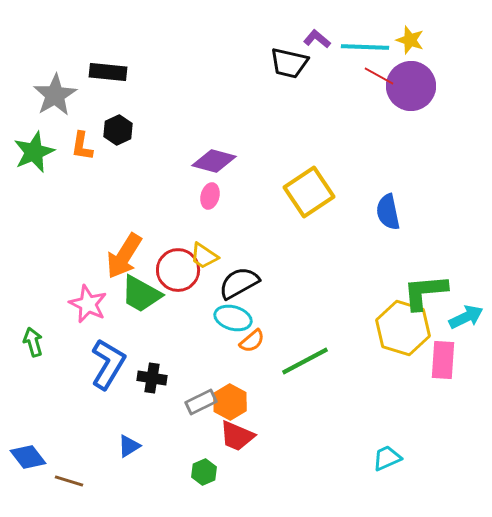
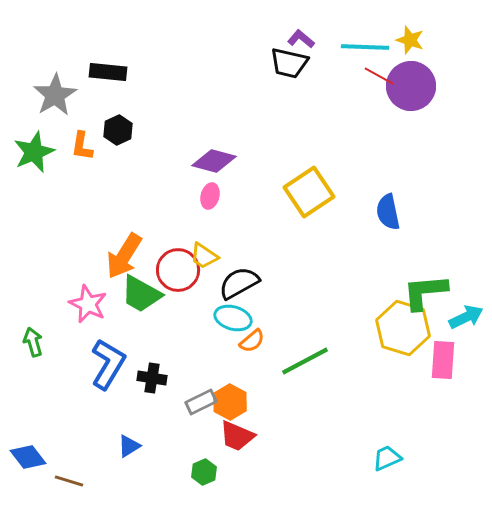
purple L-shape: moved 16 px left
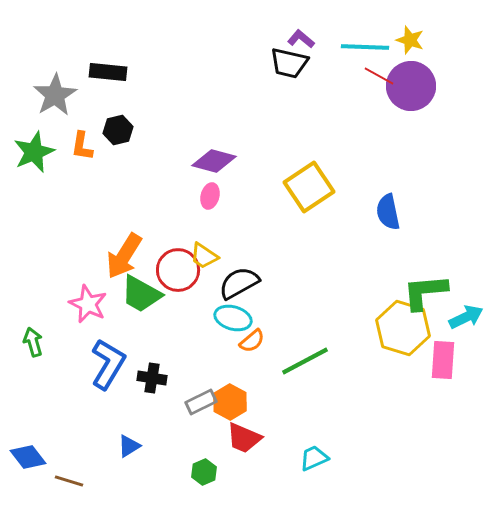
black hexagon: rotated 12 degrees clockwise
yellow square: moved 5 px up
red trapezoid: moved 7 px right, 2 px down
cyan trapezoid: moved 73 px left
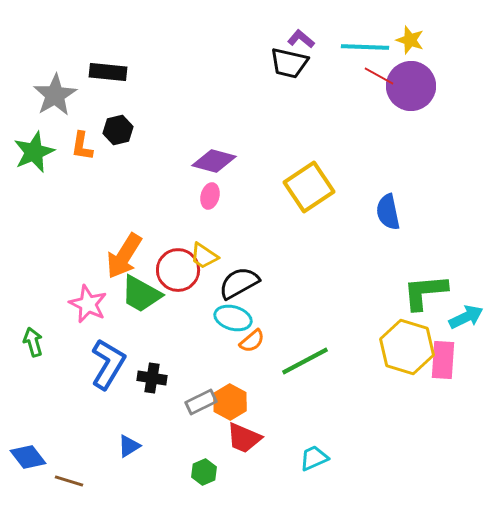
yellow hexagon: moved 4 px right, 19 px down
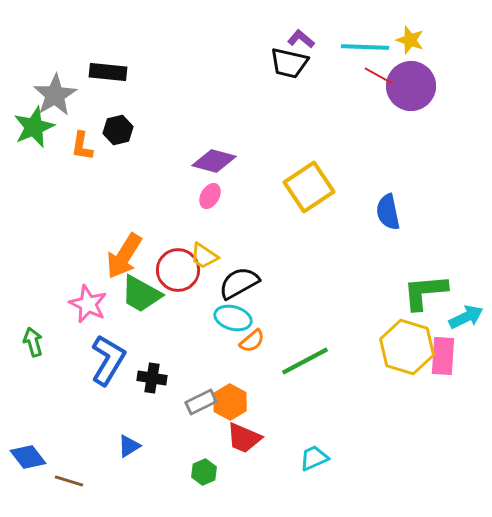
green star: moved 25 px up
pink ellipse: rotated 15 degrees clockwise
pink rectangle: moved 4 px up
blue L-shape: moved 4 px up
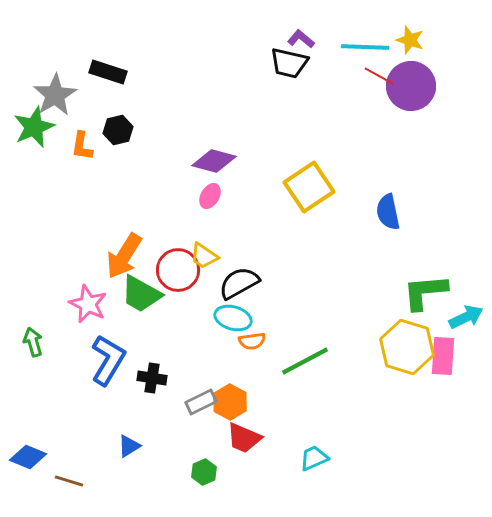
black rectangle: rotated 12 degrees clockwise
orange semicircle: rotated 32 degrees clockwise
blue diamond: rotated 30 degrees counterclockwise
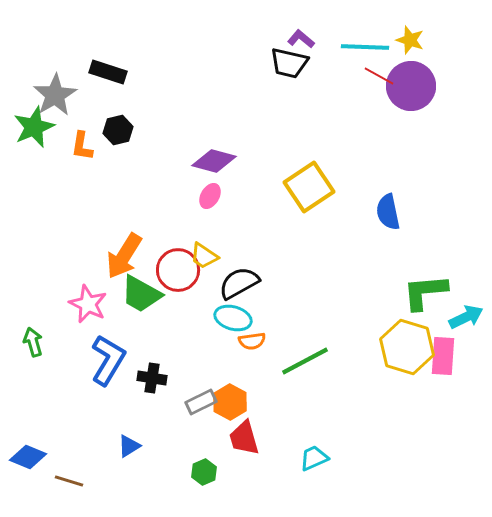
red trapezoid: rotated 51 degrees clockwise
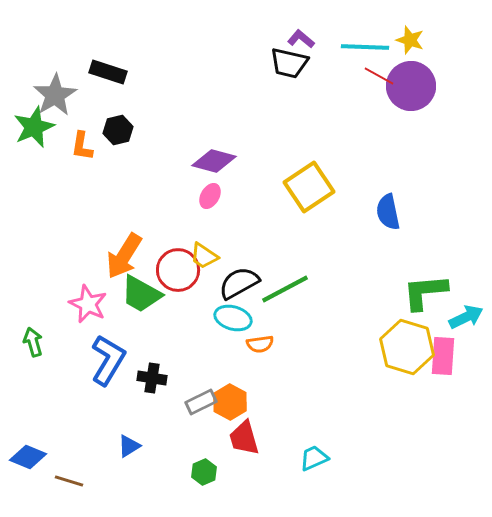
orange semicircle: moved 8 px right, 3 px down
green line: moved 20 px left, 72 px up
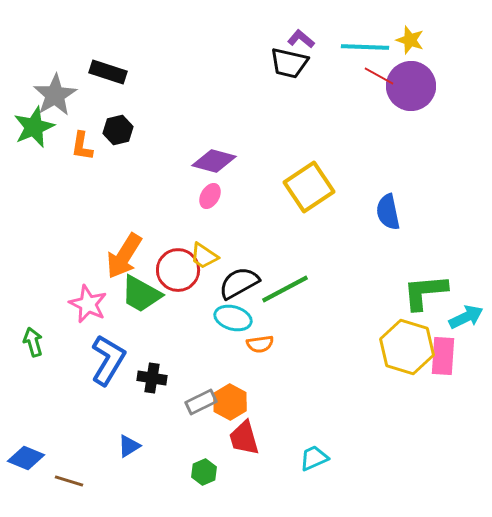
blue diamond: moved 2 px left, 1 px down
